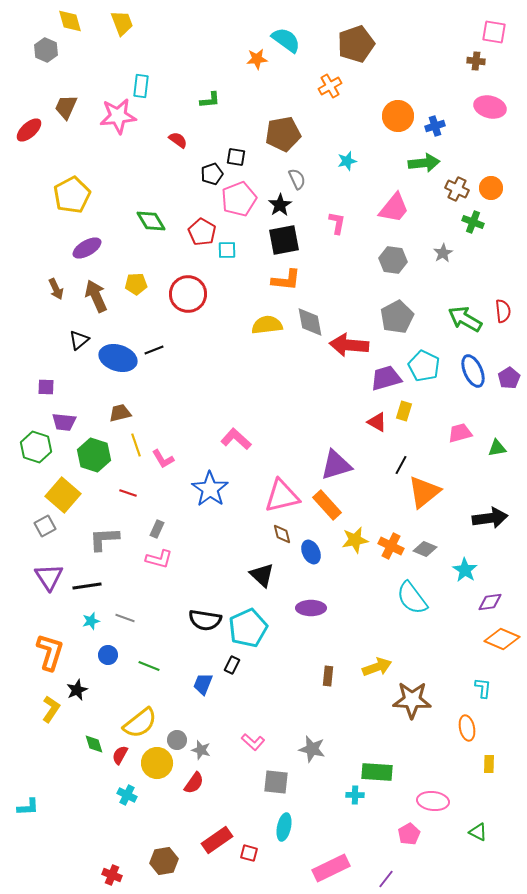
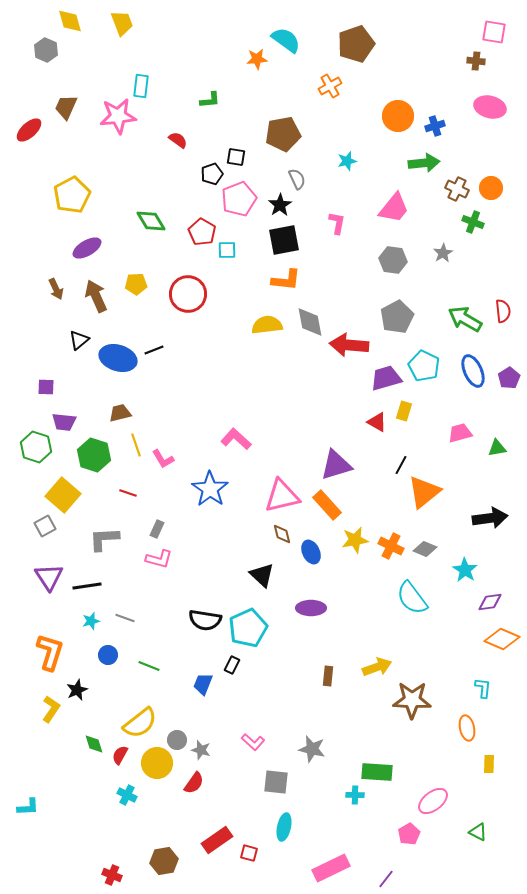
pink ellipse at (433, 801): rotated 44 degrees counterclockwise
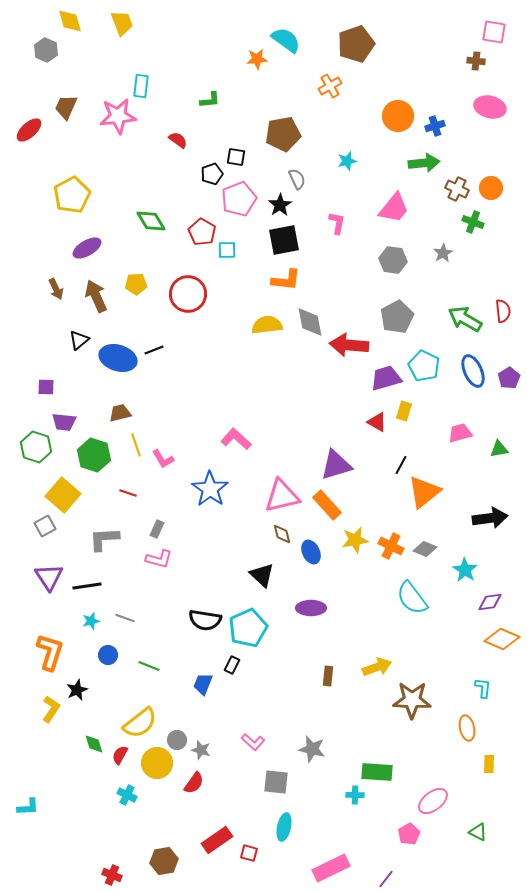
green triangle at (497, 448): moved 2 px right, 1 px down
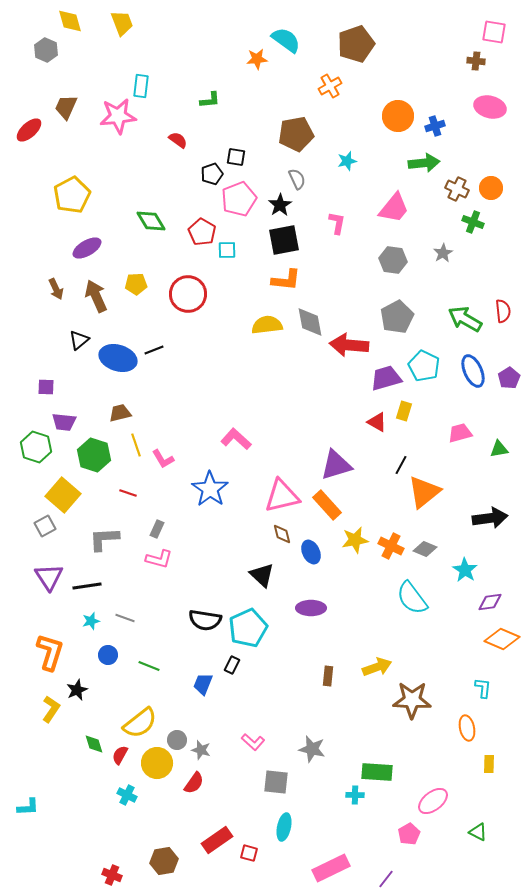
brown pentagon at (283, 134): moved 13 px right
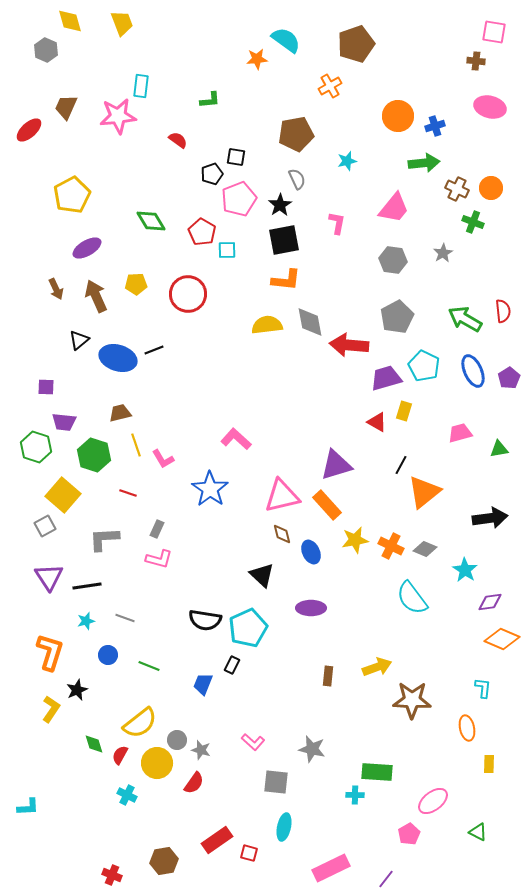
cyan star at (91, 621): moved 5 px left
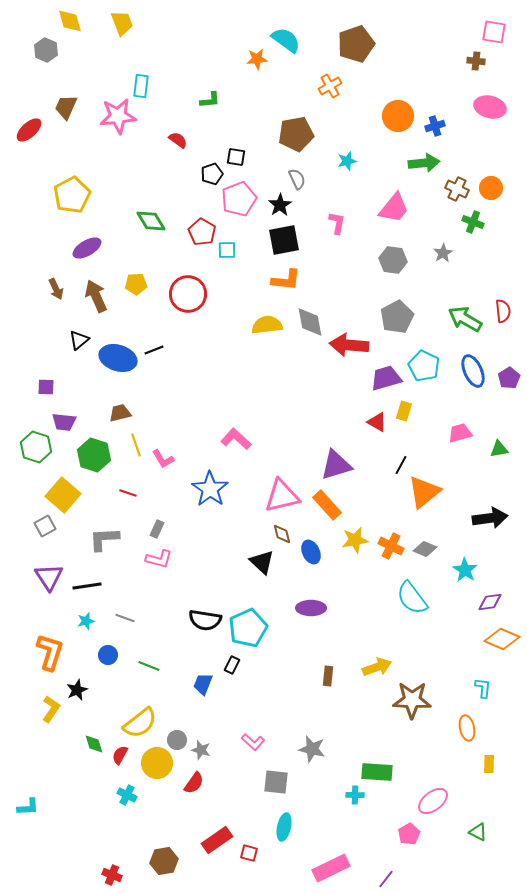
black triangle at (262, 575): moved 13 px up
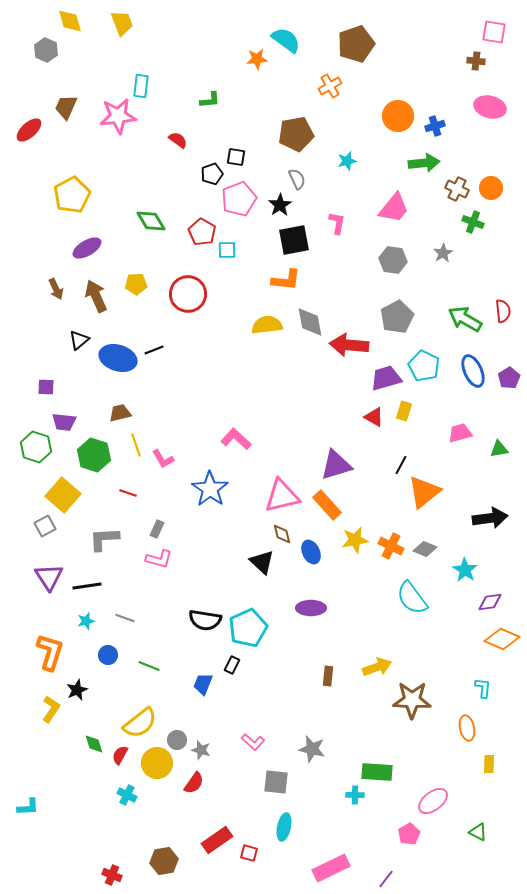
black square at (284, 240): moved 10 px right
red triangle at (377, 422): moved 3 px left, 5 px up
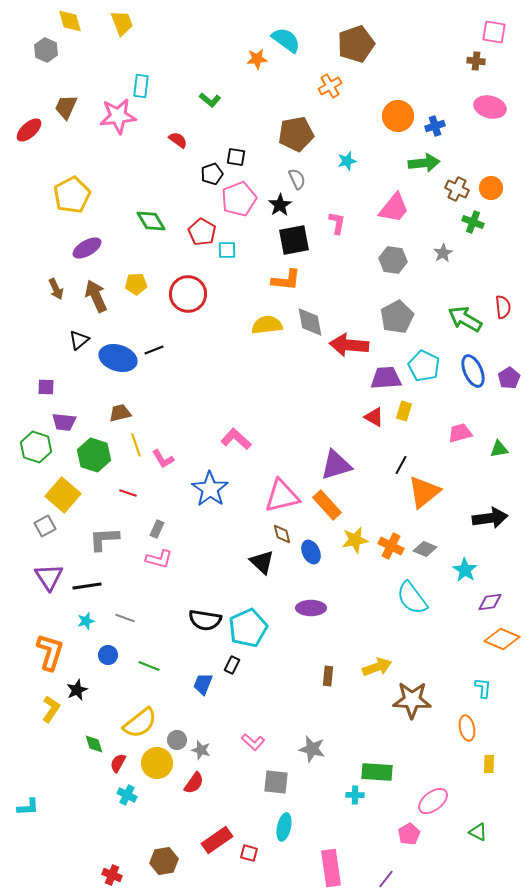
green L-shape at (210, 100): rotated 45 degrees clockwise
red semicircle at (503, 311): moved 4 px up
purple trapezoid at (386, 378): rotated 12 degrees clockwise
red semicircle at (120, 755): moved 2 px left, 8 px down
pink rectangle at (331, 868): rotated 72 degrees counterclockwise
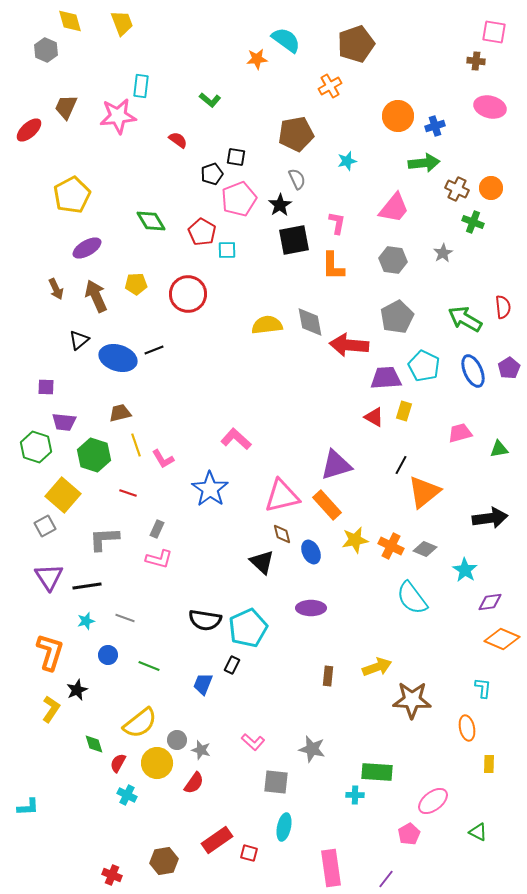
orange L-shape at (286, 280): moved 47 px right, 14 px up; rotated 84 degrees clockwise
purple pentagon at (509, 378): moved 10 px up
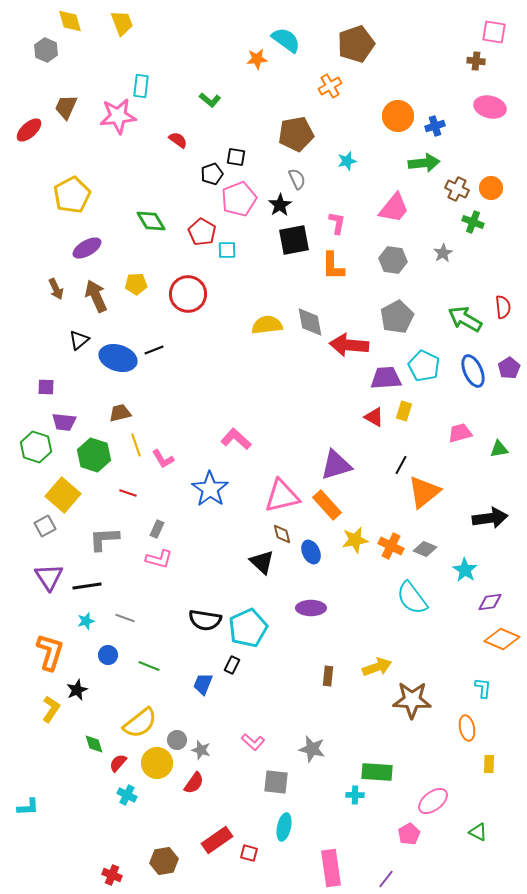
red semicircle at (118, 763): rotated 12 degrees clockwise
